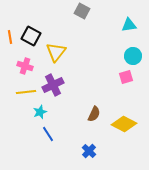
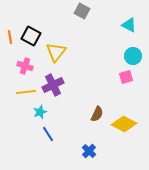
cyan triangle: rotated 35 degrees clockwise
brown semicircle: moved 3 px right
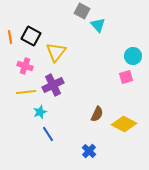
cyan triangle: moved 31 px left; rotated 21 degrees clockwise
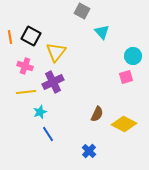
cyan triangle: moved 4 px right, 7 px down
purple cross: moved 3 px up
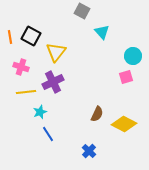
pink cross: moved 4 px left, 1 px down
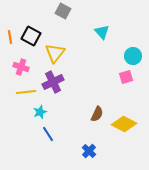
gray square: moved 19 px left
yellow triangle: moved 1 px left, 1 px down
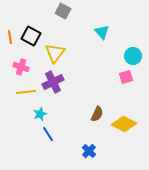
cyan star: moved 2 px down
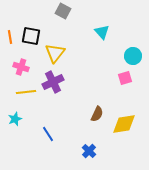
black square: rotated 18 degrees counterclockwise
pink square: moved 1 px left, 1 px down
cyan star: moved 25 px left, 5 px down
yellow diamond: rotated 35 degrees counterclockwise
